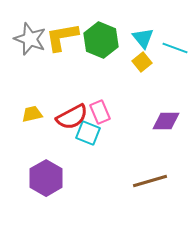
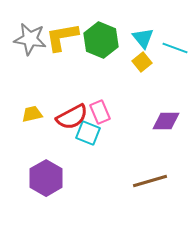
gray star: rotated 12 degrees counterclockwise
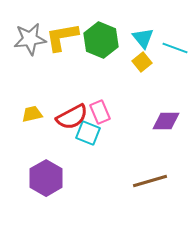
gray star: rotated 16 degrees counterclockwise
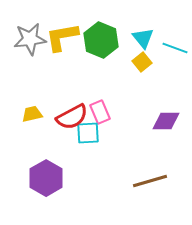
cyan square: rotated 25 degrees counterclockwise
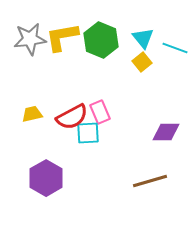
purple diamond: moved 11 px down
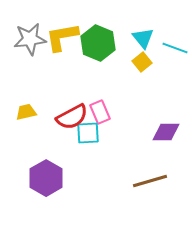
green hexagon: moved 3 px left, 3 px down
yellow trapezoid: moved 6 px left, 2 px up
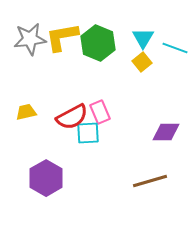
cyan triangle: rotated 10 degrees clockwise
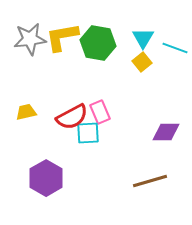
green hexagon: rotated 12 degrees counterclockwise
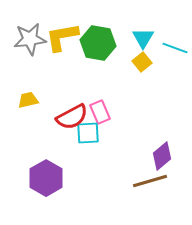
yellow trapezoid: moved 2 px right, 12 px up
purple diamond: moved 4 px left, 24 px down; rotated 40 degrees counterclockwise
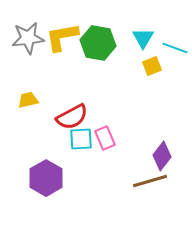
gray star: moved 2 px left, 1 px up
yellow square: moved 10 px right, 4 px down; rotated 18 degrees clockwise
pink rectangle: moved 5 px right, 26 px down
cyan square: moved 7 px left, 6 px down
purple diamond: rotated 12 degrees counterclockwise
